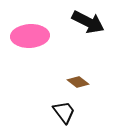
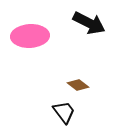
black arrow: moved 1 px right, 1 px down
brown diamond: moved 3 px down
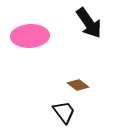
black arrow: rotated 28 degrees clockwise
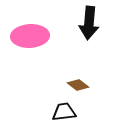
black arrow: rotated 40 degrees clockwise
black trapezoid: rotated 60 degrees counterclockwise
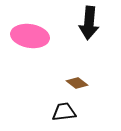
pink ellipse: rotated 12 degrees clockwise
brown diamond: moved 1 px left, 2 px up
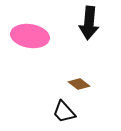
brown diamond: moved 2 px right, 1 px down
black trapezoid: rotated 125 degrees counterclockwise
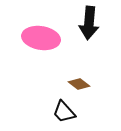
pink ellipse: moved 11 px right, 2 px down
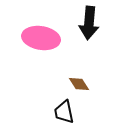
brown diamond: rotated 20 degrees clockwise
black trapezoid: rotated 30 degrees clockwise
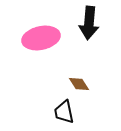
pink ellipse: rotated 21 degrees counterclockwise
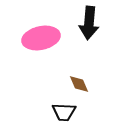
brown diamond: rotated 10 degrees clockwise
black trapezoid: rotated 75 degrees counterclockwise
